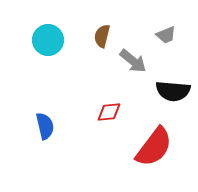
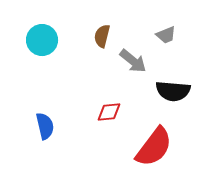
cyan circle: moved 6 px left
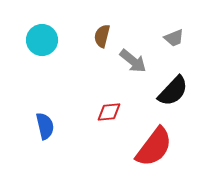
gray trapezoid: moved 8 px right, 3 px down
black semicircle: rotated 52 degrees counterclockwise
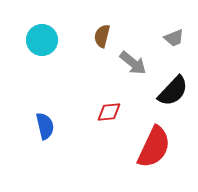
gray arrow: moved 2 px down
red semicircle: rotated 12 degrees counterclockwise
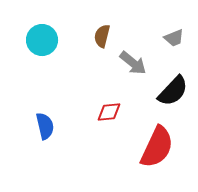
red semicircle: moved 3 px right
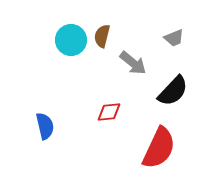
cyan circle: moved 29 px right
red semicircle: moved 2 px right, 1 px down
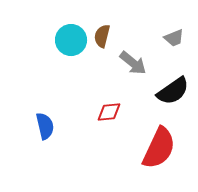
black semicircle: rotated 12 degrees clockwise
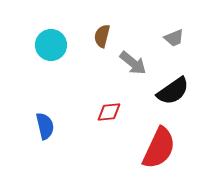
cyan circle: moved 20 px left, 5 px down
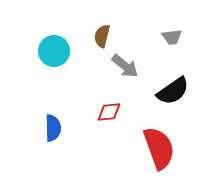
gray trapezoid: moved 2 px left, 1 px up; rotated 15 degrees clockwise
cyan circle: moved 3 px right, 6 px down
gray arrow: moved 8 px left, 3 px down
blue semicircle: moved 8 px right, 2 px down; rotated 12 degrees clockwise
red semicircle: rotated 45 degrees counterclockwise
